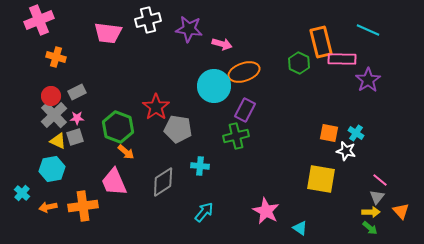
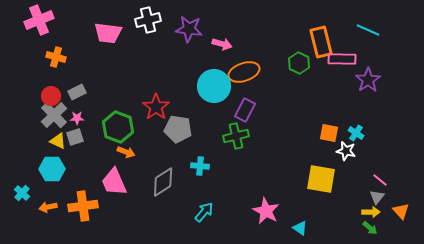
orange arrow at (126, 152): rotated 18 degrees counterclockwise
cyan hexagon at (52, 169): rotated 10 degrees clockwise
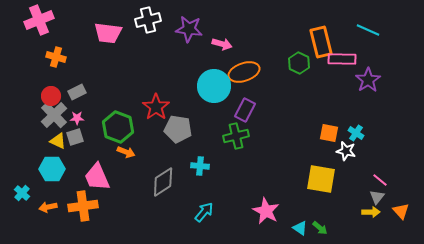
pink trapezoid at (114, 182): moved 17 px left, 5 px up
green arrow at (370, 228): moved 50 px left
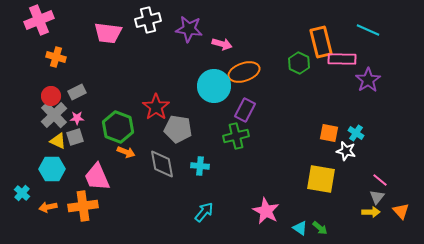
gray diamond at (163, 182): moved 1 px left, 18 px up; rotated 68 degrees counterclockwise
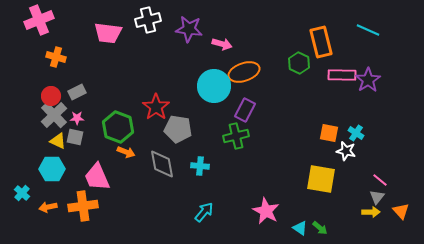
pink rectangle at (342, 59): moved 16 px down
gray square at (75, 137): rotated 30 degrees clockwise
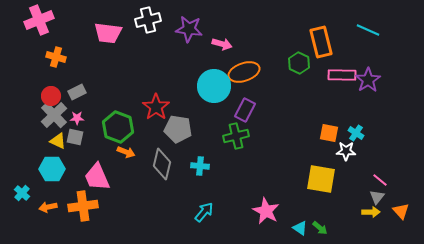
white star at (346, 151): rotated 12 degrees counterclockwise
gray diamond at (162, 164): rotated 24 degrees clockwise
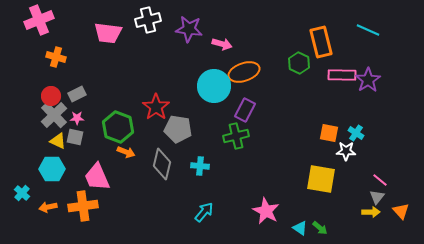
gray rectangle at (77, 92): moved 2 px down
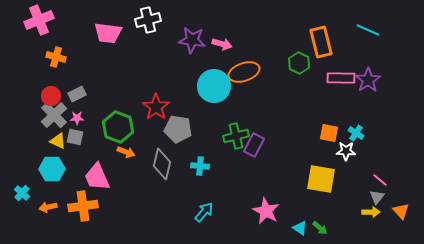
purple star at (189, 29): moved 3 px right, 11 px down
pink rectangle at (342, 75): moved 1 px left, 3 px down
purple rectangle at (245, 110): moved 9 px right, 35 px down
